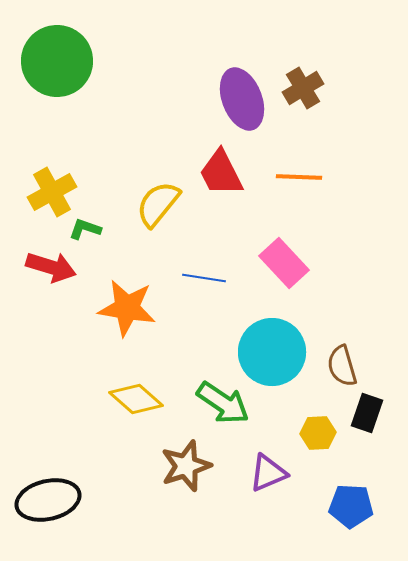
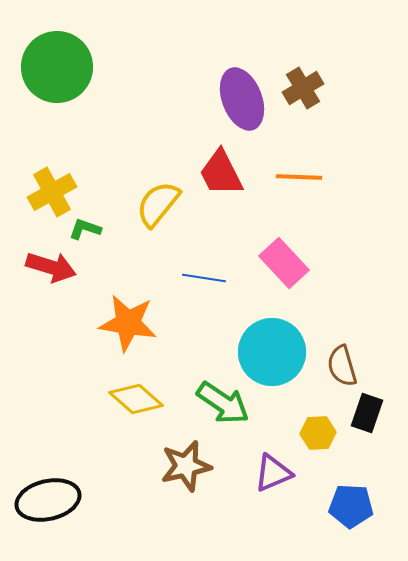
green circle: moved 6 px down
orange star: moved 1 px right, 15 px down
brown star: rotated 6 degrees clockwise
purple triangle: moved 5 px right
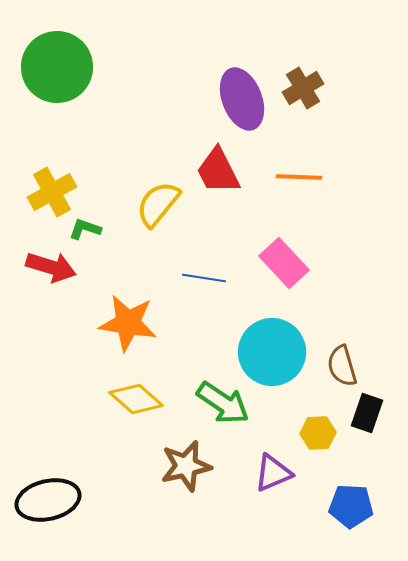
red trapezoid: moved 3 px left, 2 px up
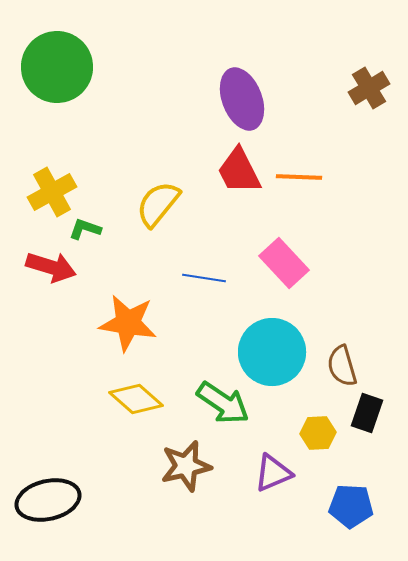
brown cross: moved 66 px right
red trapezoid: moved 21 px right
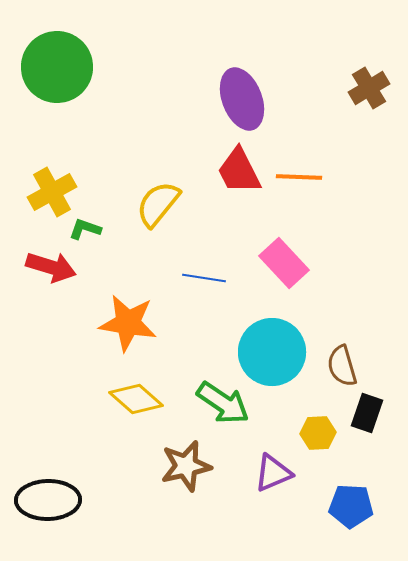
black ellipse: rotated 12 degrees clockwise
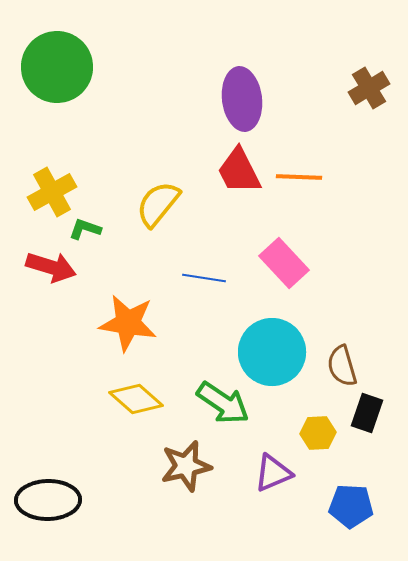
purple ellipse: rotated 14 degrees clockwise
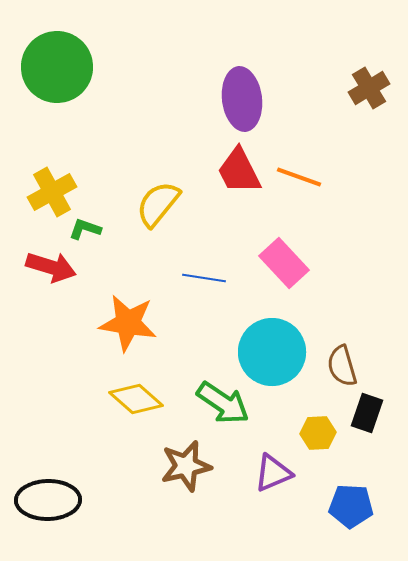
orange line: rotated 18 degrees clockwise
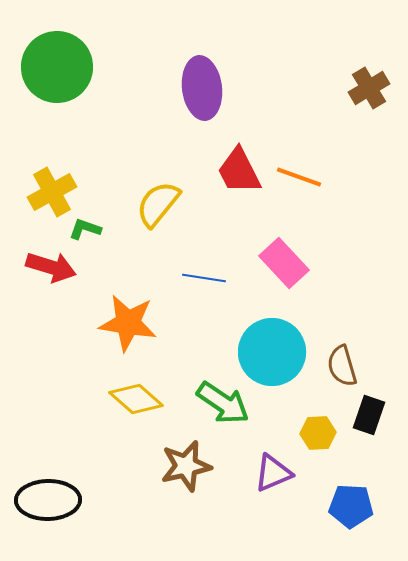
purple ellipse: moved 40 px left, 11 px up
black rectangle: moved 2 px right, 2 px down
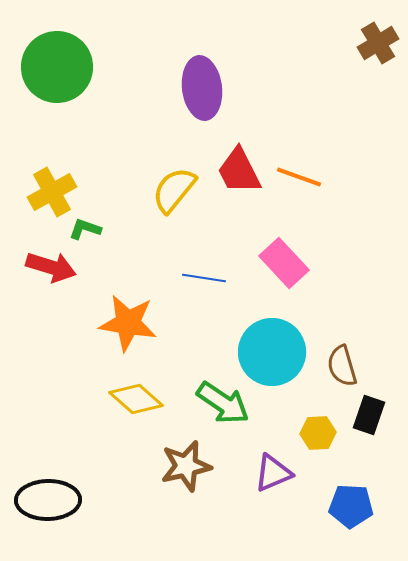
brown cross: moved 9 px right, 45 px up
yellow semicircle: moved 16 px right, 14 px up
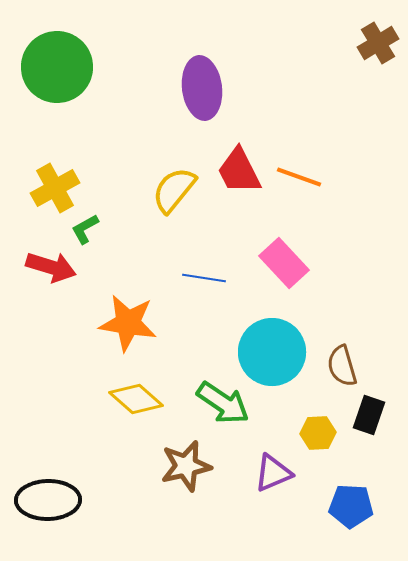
yellow cross: moved 3 px right, 4 px up
green L-shape: rotated 48 degrees counterclockwise
